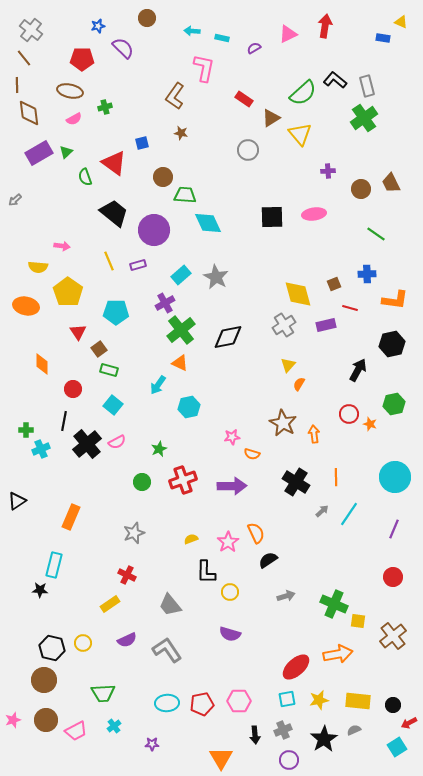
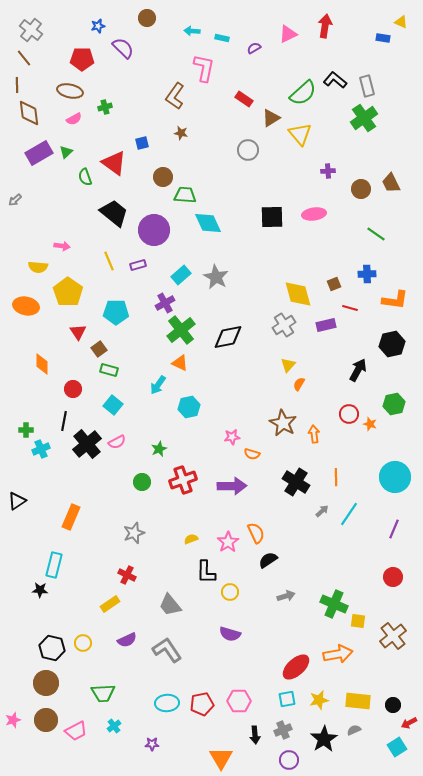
brown circle at (44, 680): moved 2 px right, 3 px down
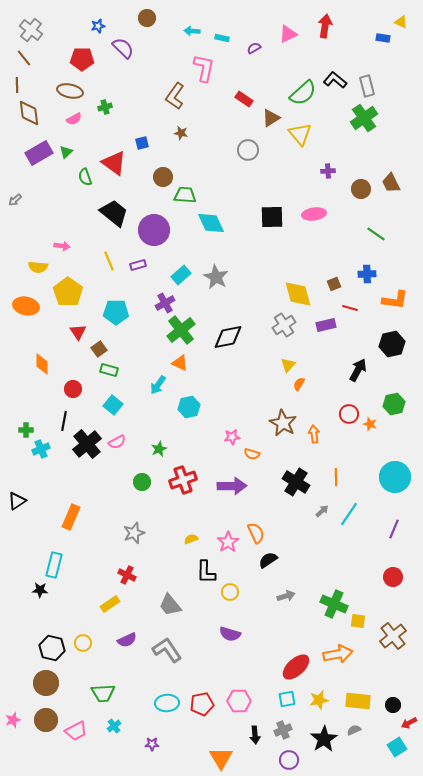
cyan diamond at (208, 223): moved 3 px right
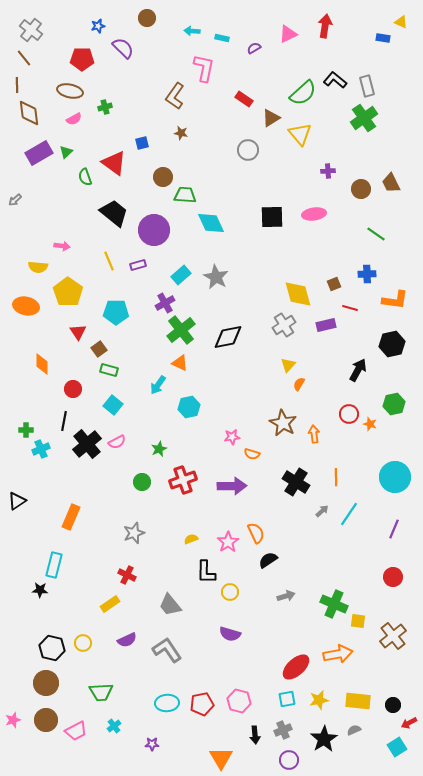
green trapezoid at (103, 693): moved 2 px left, 1 px up
pink hexagon at (239, 701): rotated 15 degrees clockwise
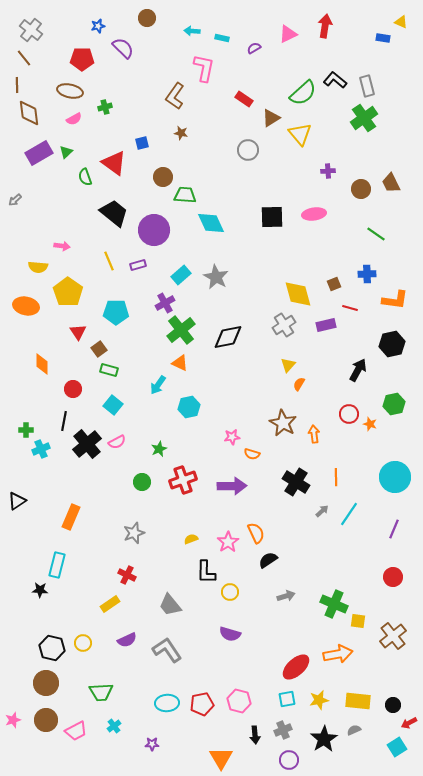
cyan rectangle at (54, 565): moved 3 px right
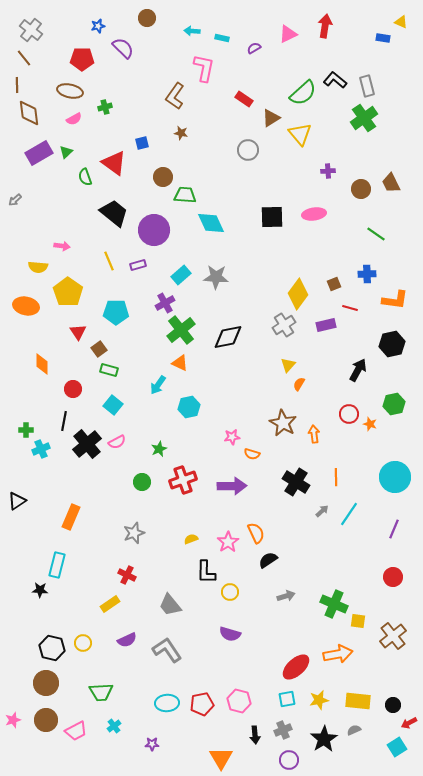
gray star at (216, 277): rotated 25 degrees counterclockwise
yellow diamond at (298, 294): rotated 52 degrees clockwise
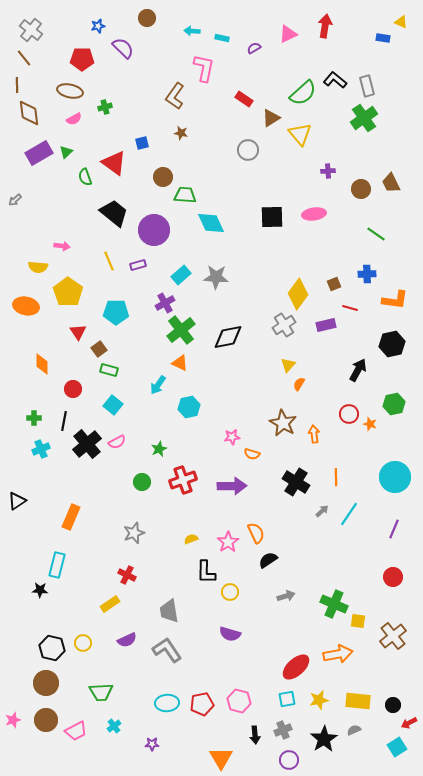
green cross at (26, 430): moved 8 px right, 12 px up
gray trapezoid at (170, 605): moved 1 px left, 6 px down; rotated 30 degrees clockwise
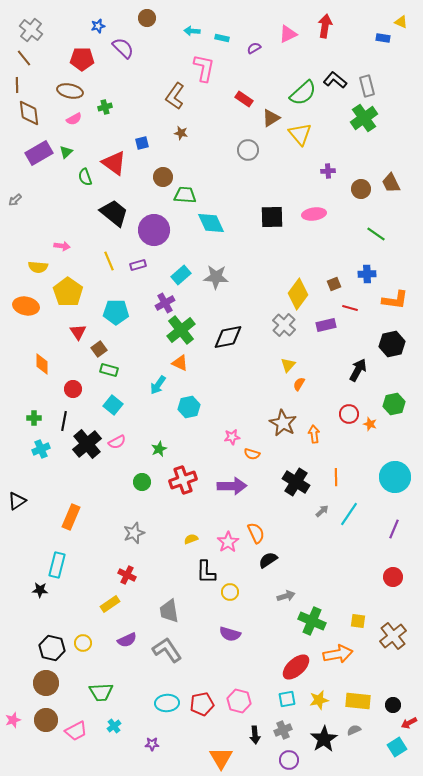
gray cross at (284, 325): rotated 15 degrees counterclockwise
green cross at (334, 604): moved 22 px left, 17 px down
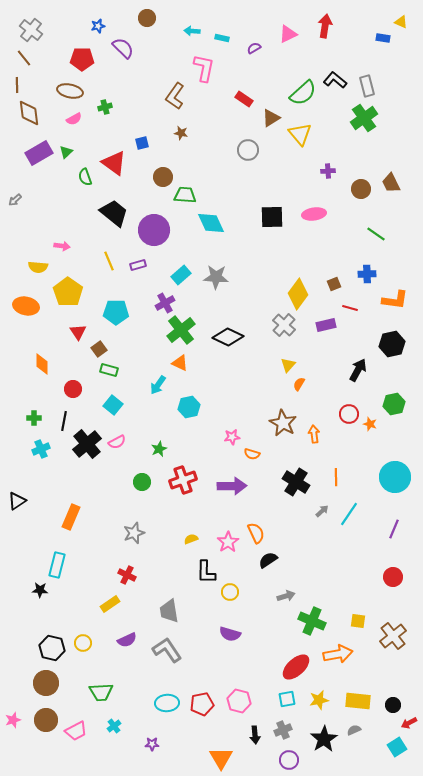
black diamond at (228, 337): rotated 36 degrees clockwise
